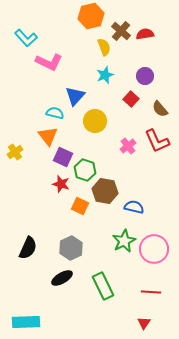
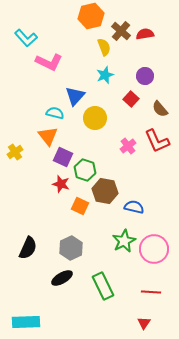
yellow circle: moved 3 px up
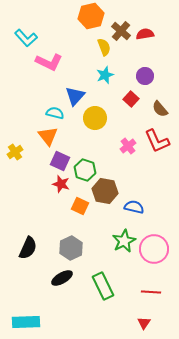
purple square: moved 3 px left, 4 px down
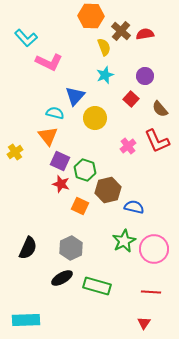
orange hexagon: rotated 15 degrees clockwise
brown hexagon: moved 3 px right, 1 px up; rotated 25 degrees counterclockwise
green rectangle: moved 6 px left; rotated 48 degrees counterclockwise
cyan rectangle: moved 2 px up
